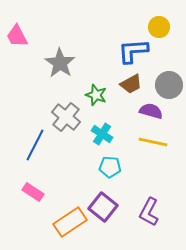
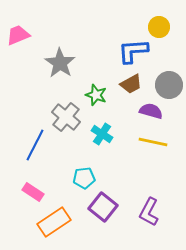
pink trapezoid: moved 1 px right, 1 px up; rotated 95 degrees clockwise
cyan pentagon: moved 26 px left, 11 px down; rotated 10 degrees counterclockwise
orange rectangle: moved 16 px left
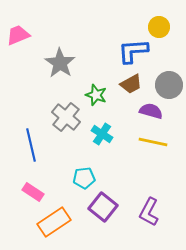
blue line: moved 4 px left; rotated 40 degrees counterclockwise
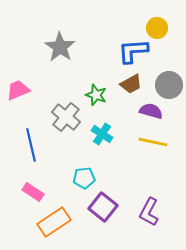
yellow circle: moved 2 px left, 1 px down
pink trapezoid: moved 55 px down
gray star: moved 16 px up
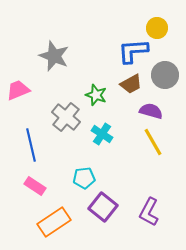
gray star: moved 6 px left, 9 px down; rotated 12 degrees counterclockwise
gray circle: moved 4 px left, 10 px up
yellow line: rotated 48 degrees clockwise
pink rectangle: moved 2 px right, 6 px up
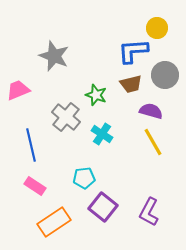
brown trapezoid: rotated 15 degrees clockwise
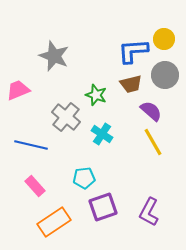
yellow circle: moved 7 px right, 11 px down
purple semicircle: rotated 25 degrees clockwise
blue line: rotated 64 degrees counterclockwise
pink rectangle: rotated 15 degrees clockwise
purple square: rotated 32 degrees clockwise
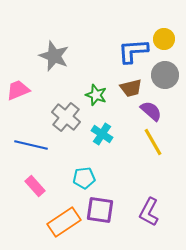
brown trapezoid: moved 4 px down
purple square: moved 3 px left, 3 px down; rotated 28 degrees clockwise
orange rectangle: moved 10 px right
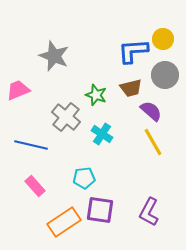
yellow circle: moved 1 px left
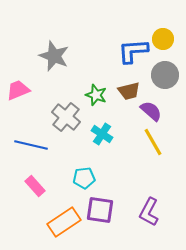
brown trapezoid: moved 2 px left, 3 px down
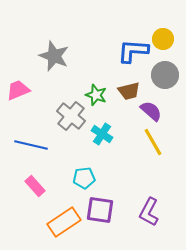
blue L-shape: rotated 8 degrees clockwise
gray cross: moved 5 px right, 1 px up
